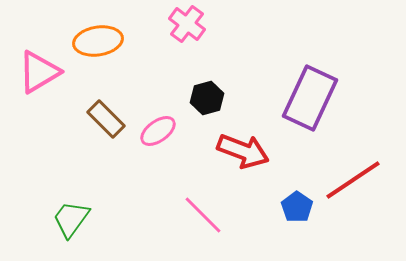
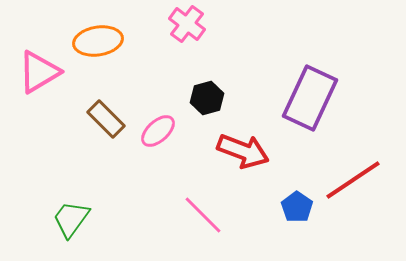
pink ellipse: rotated 6 degrees counterclockwise
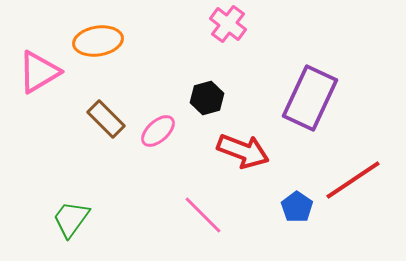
pink cross: moved 41 px right
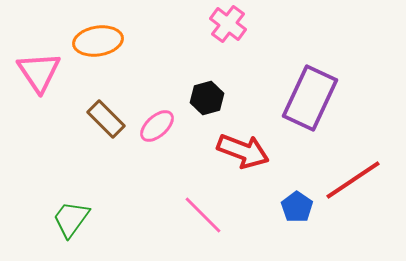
pink triangle: rotated 33 degrees counterclockwise
pink ellipse: moved 1 px left, 5 px up
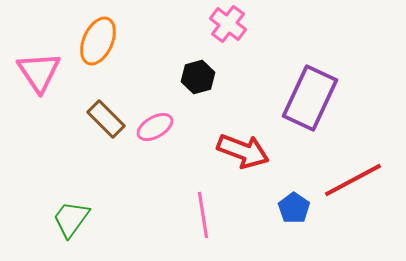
orange ellipse: rotated 57 degrees counterclockwise
black hexagon: moved 9 px left, 21 px up
pink ellipse: moved 2 px left, 1 px down; rotated 12 degrees clockwise
red line: rotated 6 degrees clockwise
blue pentagon: moved 3 px left, 1 px down
pink line: rotated 36 degrees clockwise
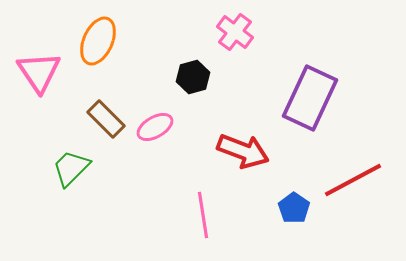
pink cross: moved 7 px right, 8 px down
black hexagon: moved 5 px left
green trapezoid: moved 51 px up; rotated 9 degrees clockwise
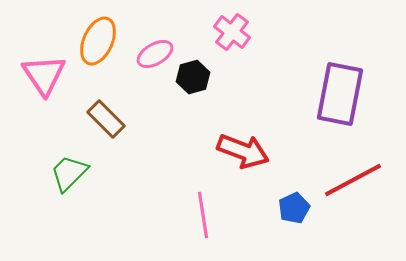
pink cross: moved 3 px left
pink triangle: moved 5 px right, 3 px down
purple rectangle: moved 30 px right, 4 px up; rotated 14 degrees counterclockwise
pink ellipse: moved 73 px up
green trapezoid: moved 2 px left, 5 px down
blue pentagon: rotated 12 degrees clockwise
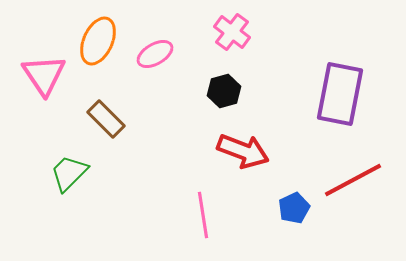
black hexagon: moved 31 px right, 14 px down
